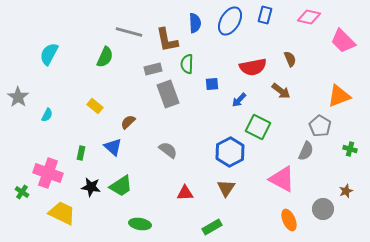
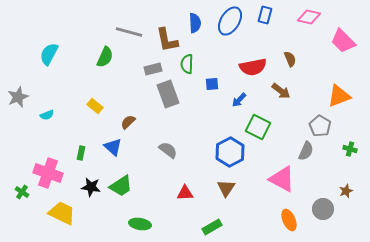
gray star at (18, 97): rotated 15 degrees clockwise
cyan semicircle at (47, 115): rotated 40 degrees clockwise
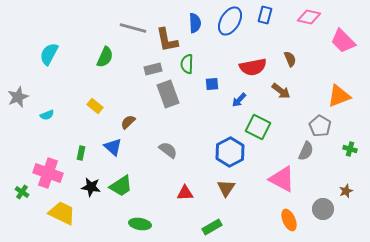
gray line at (129, 32): moved 4 px right, 4 px up
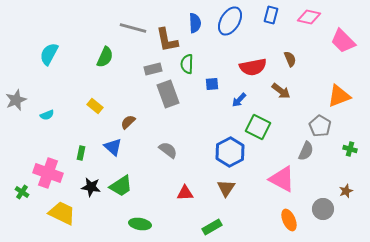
blue rectangle at (265, 15): moved 6 px right
gray star at (18, 97): moved 2 px left, 3 px down
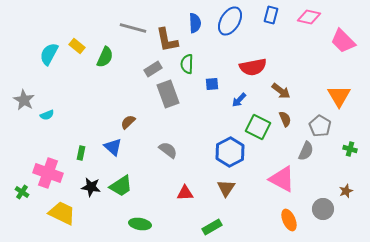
brown semicircle at (290, 59): moved 5 px left, 60 px down
gray rectangle at (153, 69): rotated 18 degrees counterclockwise
orange triangle at (339, 96): rotated 40 degrees counterclockwise
gray star at (16, 100): moved 8 px right; rotated 20 degrees counterclockwise
yellow rectangle at (95, 106): moved 18 px left, 60 px up
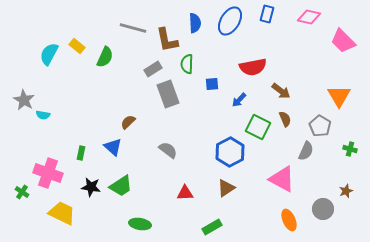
blue rectangle at (271, 15): moved 4 px left, 1 px up
cyan semicircle at (47, 115): moved 4 px left; rotated 32 degrees clockwise
brown triangle at (226, 188): rotated 24 degrees clockwise
